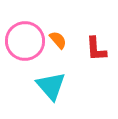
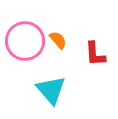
red L-shape: moved 1 px left, 5 px down
cyan triangle: moved 4 px down
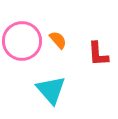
pink circle: moved 3 px left
red L-shape: moved 3 px right
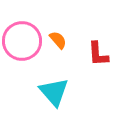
cyan triangle: moved 3 px right, 2 px down
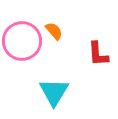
orange semicircle: moved 4 px left, 9 px up
cyan triangle: rotated 12 degrees clockwise
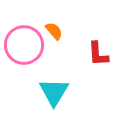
pink circle: moved 2 px right, 4 px down
